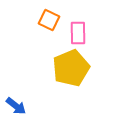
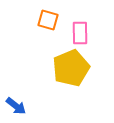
orange square: moved 1 px left; rotated 10 degrees counterclockwise
pink rectangle: moved 2 px right
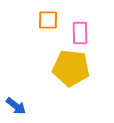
orange square: rotated 15 degrees counterclockwise
yellow pentagon: rotated 30 degrees clockwise
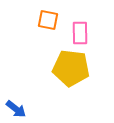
orange square: rotated 10 degrees clockwise
blue arrow: moved 3 px down
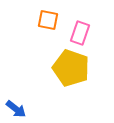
pink rectangle: rotated 20 degrees clockwise
yellow pentagon: rotated 12 degrees clockwise
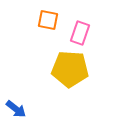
yellow pentagon: moved 1 px left, 1 px down; rotated 15 degrees counterclockwise
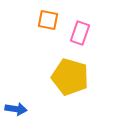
yellow pentagon: moved 8 px down; rotated 12 degrees clockwise
blue arrow: rotated 30 degrees counterclockwise
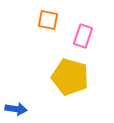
pink rectangle: moved 3 px right, 3 px down
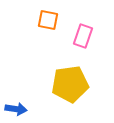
yellow pentagon: moved 7 px down; rotated 24 degrees counterclockwise
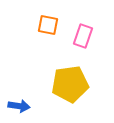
orange square: moved 5 px down
blue arrow: moved 3 px right, 3 px up
